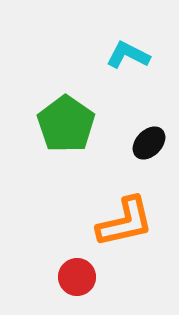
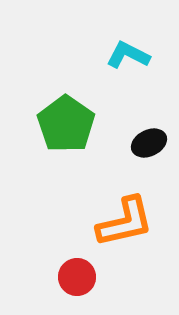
black ellipse: rotated 20 degrees clockwise
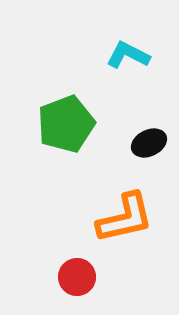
green pentagon: rotated 16 degrees clockwise
orange L-shape: moved 4 px up
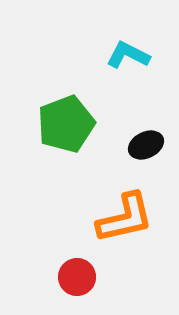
black ellipse: moved 3 px left, 2 px down
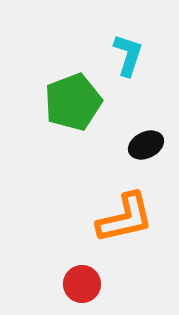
cyan L-shape: rotated 81 degrees clockwise
green pentagon: moved 7 px right, 22 px up
red circle: moved 5 px right, 7 px down
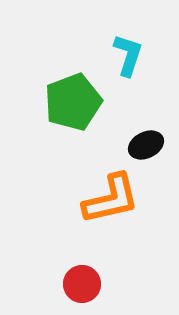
orange L-shape: moved 14 px left, 19 px up
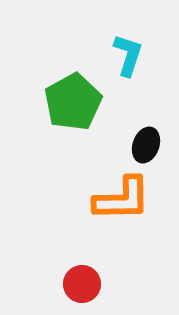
green pentagon: rotated 8 degrees counterclockwise
black ellipse: rotated 44 degrees counterclockwise
orange L-shape: moved 11 px right; rotated 12 degrees clockwise
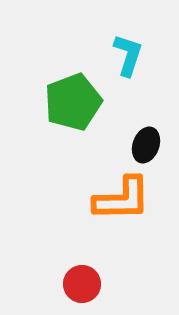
green pentagon: rotated 8 degrees clockwise
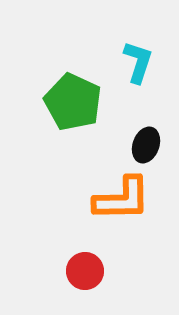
cyan L-shape: moved 10 px right, 7 px down
green pentagon: rotated 26 degrees counterclockwise
red circle: moved 3 px right, 13 px up
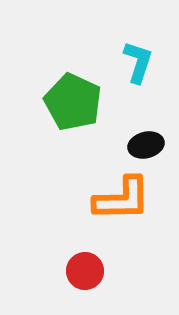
black ellipse: rotated 56 degrees clockwise
